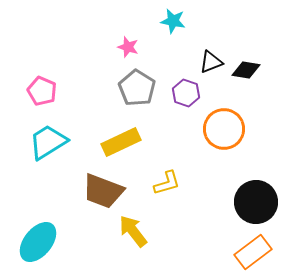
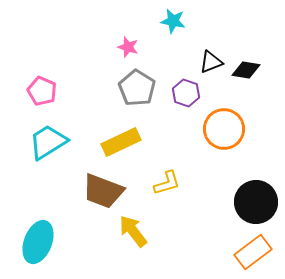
cyan ellipse: rotated 18 degrees counterclockwise
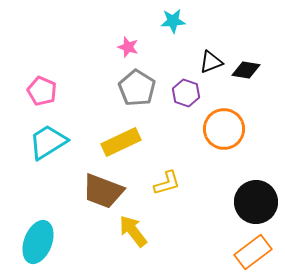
cyan star: rotated 15 degrees counterclockwise
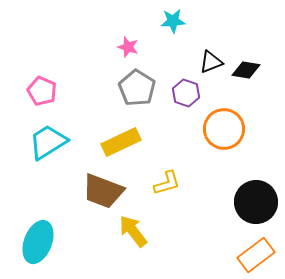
orange rectangle: moved 3 px right, 3 px down
